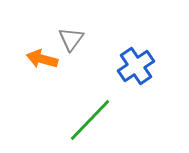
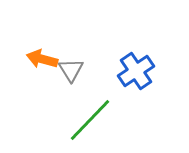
gray triangle: moved 31 px down; rotated 8 degrees counterclockwise
blue cross: moved 5 px down
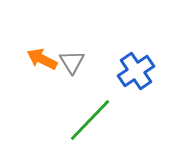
orange arrow: rotated 12 degrees clockwise
gray triangle: moved 1 px right, 8 px up
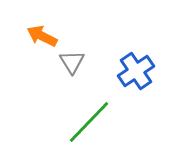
orange arrow: moved 23 px up
green line: moved 1 px left, 2 px down
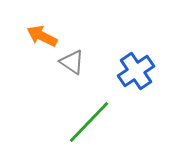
gray triangle: rotated 24 degrees counterclockwise
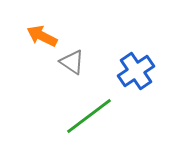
green line: moved 6 px up; rotated 9 degrees clockwise
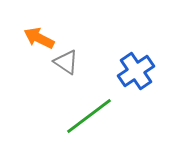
orange arrow: moved 3 px left, 2 px down
gray triangle: moved 6 px left
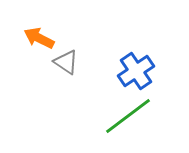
green line: moved 39 px right
